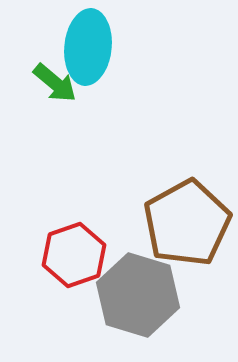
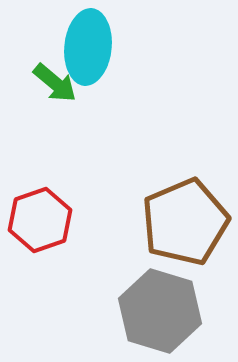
brown pentagon: moved 2 px left, 1 px up; rotated 6 degrees clockwise
red hexagon: moved 34 px left, 35 px up
gray hexagon: moved 22 px right, 16 px down
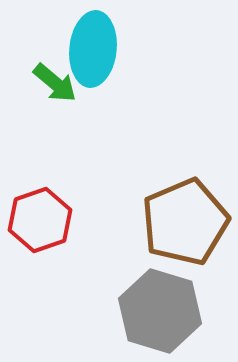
cyan ellipse: moved 5 px right, 2 px down
